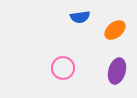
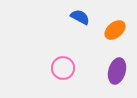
blue semicircle: rotated 144 degrees counterclockwise
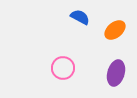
purple ellipse: moved 1 px left, 2 px down
